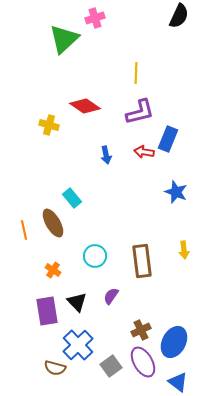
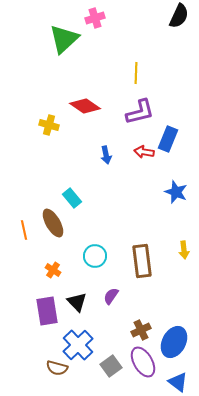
brown semicircle: moved 2 px right
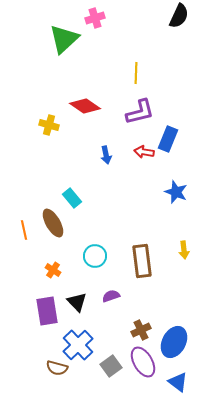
purple semicircle: rotated 36 degrees clockwise
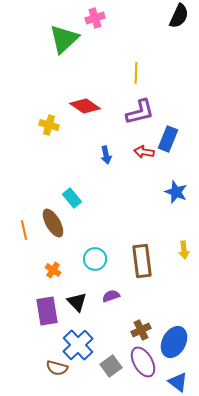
cyan circle: moved 3 px down
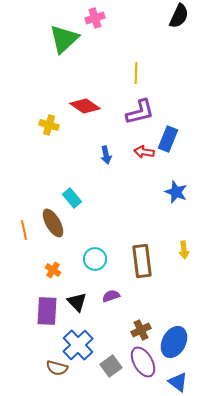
purple rectangle: rotated 12 degrees clockwise
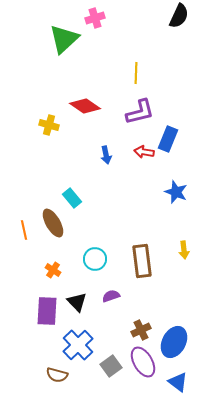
brown semicircle: moved 7 px down
